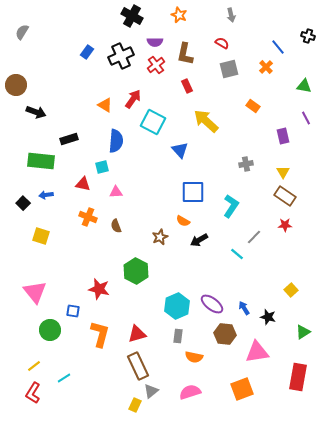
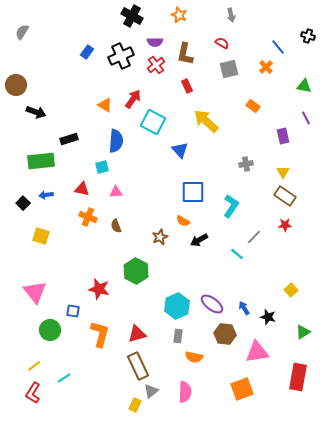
green rectangle at (41, 161): rotated 12 degrees counterclockwise
red triangle at (83, 184): moved 1 px left, 5 px down
pink semicircle at (190, 392): moved 5 px left; rotated 110 degrees clockwise
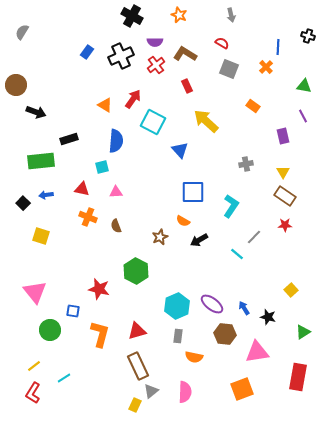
blue line at (278, 47): rotated 42 degrees clockwise
brown L-shape at (185, 54): rotated 110 degrees clockwise
gray square at (229, 69): rotated 36 degrees clockwise
purple line at (306, 118): moved 3 px left, 2 px up
red triangle at (137, 334): moved 3 px up
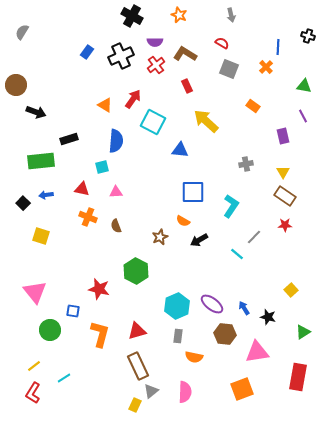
blue triangle at (180, 150): rotated 42 degrees counterclockwise
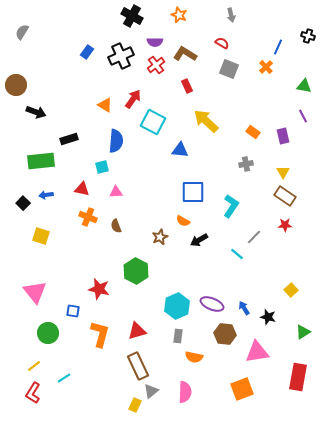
blue line at (278, 47): rotated 21 degrees clockwise
orange rectangle at (253, 106): moved 26 px down
purple ellipse at (212, 304): rotated 15 degrees counterclockwise
green circle at (50, 330): moved 2 px left, 3 px down
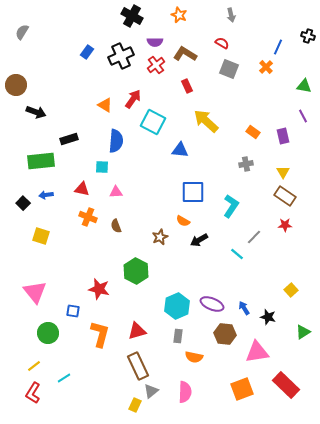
cyan square at (102, 167): rotated 16 degrees clockwise
red rectangle at (298, 377): moved 12 px left, 8 px down; rotated 56 degrees counterclockwise
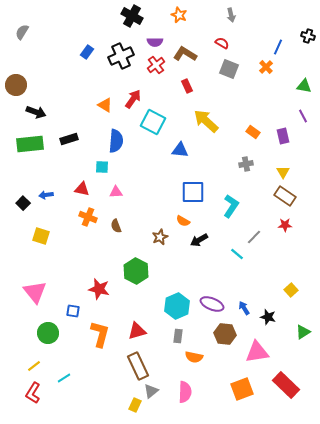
green rectangle at (41, 161): moved 11 px left, 17 px up
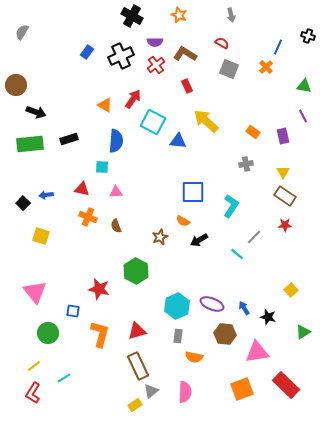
blue triangle at (180, 150): moved 2 px left, 9 px up
yellow rectangle at (135, 405): rotated 32 degrees clockwise
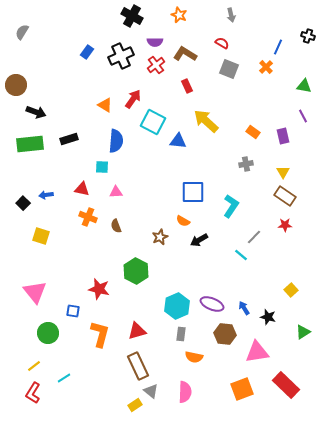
cyan line at (237, 254): moved 4 px right, 1 px down
gray rectangle at (178, 336): moved 3 px right, 2 px up
gray triangle at (151, 391): rotated 42 degrees counterclockwise
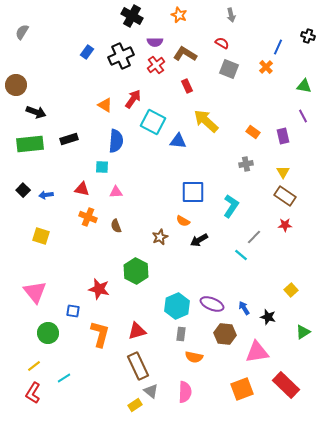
black square at (23, 203): moved 13 px up
